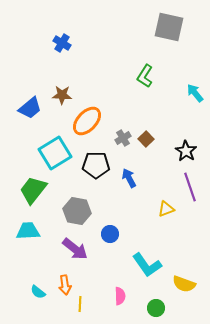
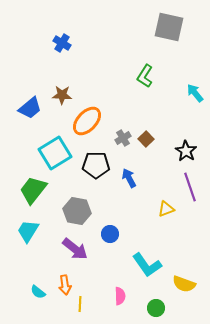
cyan trapezoid: rotated 55 degrees counterclockwise
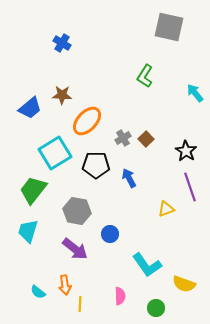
cyan trapezoid: rotated 15 degrees counterclockwise
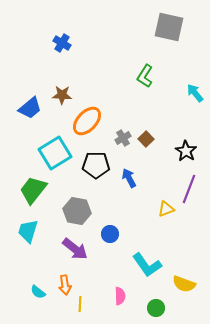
purple line: moved 1 px left, 2 px down; rotated 40 degrees clockwise
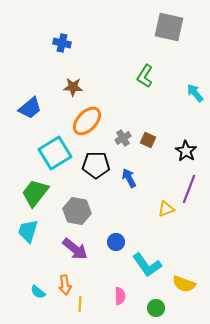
blue cross: rotated 18 degrees counterclockwise
brown star: moved 11 px right, 8 px up
brown square: moved 2 px right, 1 px down; rotated 21 degrees counterclockwise
green trapezoid: moved 2 px right, 3 px down
blue circle: moved 6 px right, 8 px down
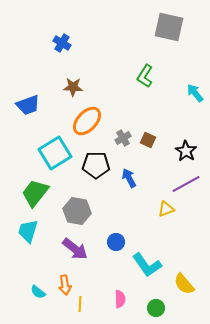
blue cross: rotated 18 degrees clockwise
blue trapezoid: moved 2 px left, 3 px up; rotated 20 degrees clockwise
purple line: moved 3 px left, 5 px up; rotated 40 degrees clockwise
yellow semicircle: rotated 30 degrees clockwise
pink semicircle: moved 3 px down
